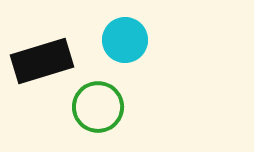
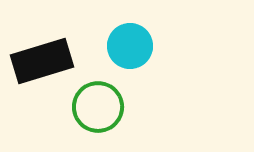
cyan circle: moved 5 px right, 6 px down
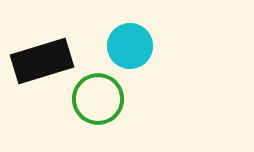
green circle: moved 8 px up
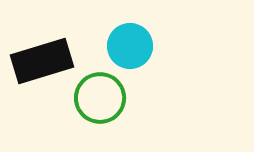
green circle: moved 2 px right, 1 px up
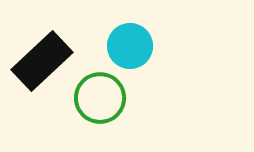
black rectangle: rotated 26 degrees counterclockwise
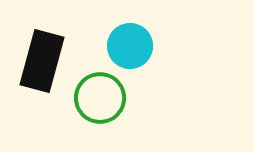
black rectangle: rotated 32 degrees counterclockwise
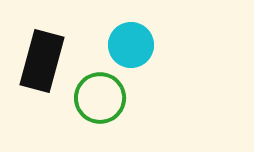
cyan circle: moved 1 px right, 1 px up
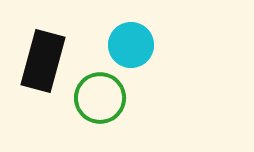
black rectangle: moved 1 px right
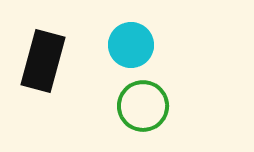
green circle: moved 43 px right, 8 px down
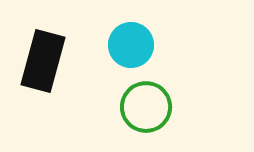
green circle: moved 3 px right, 1 px down
